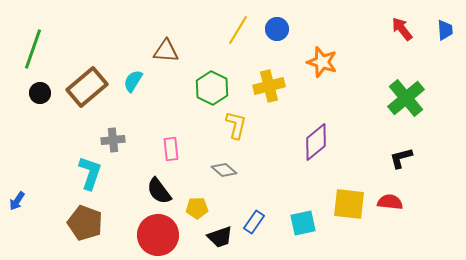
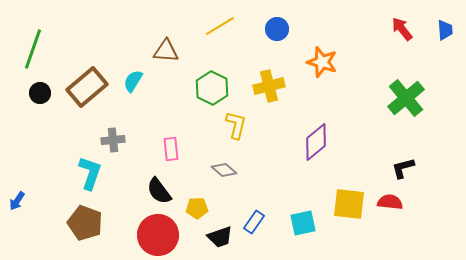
yellow line: moved 18 px left, 4 px up; rotated 28 degrees clockwise
black L-shape: moved 2 px right, 10 px down
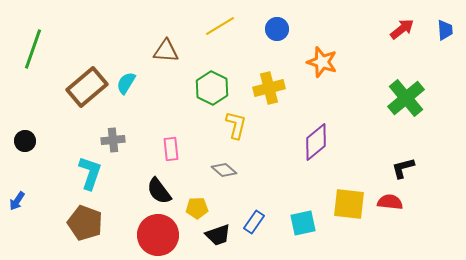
red arrow: rotated 90 degrees clockwise
cyan semicircle: moved 7 px left, 2 px down
yellow cross: moved 2 px down
black circle: moved 15 px left, 48 px down
black trapezoid: moved 2 px left, 2 px up
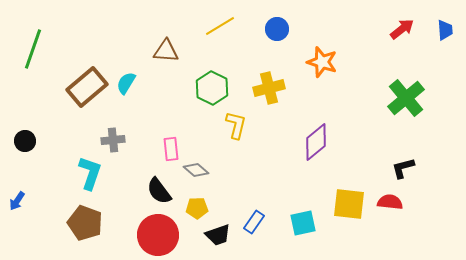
gray diamond: moved 28 px left
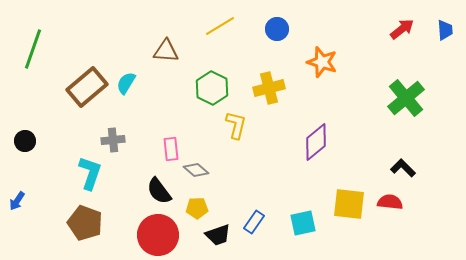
black L-shape: rotated 60 degrees clockwise
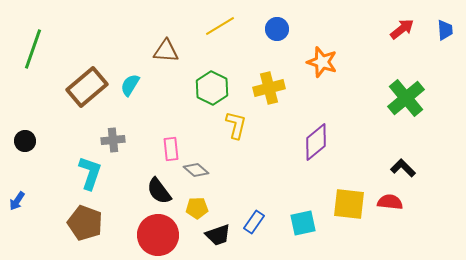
cyan semicircle: moved 4 px right, 2 px down
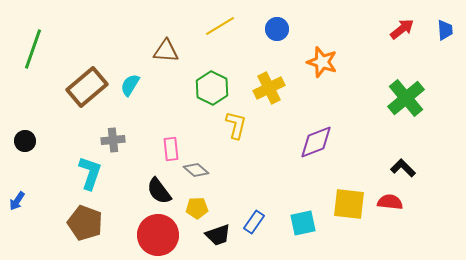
yellow cross: rotated 12 degrees counterclockwise
purple diamond: rotated 18 degrees clockwise
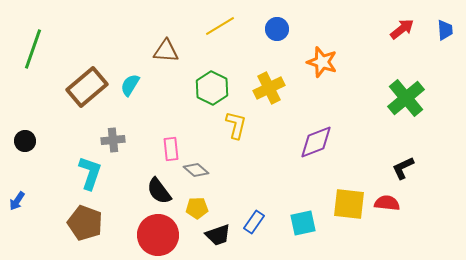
black L-shape: rotated 70 degrees counterclockwise
red semicircle: moved 3 px left, 1 px down
